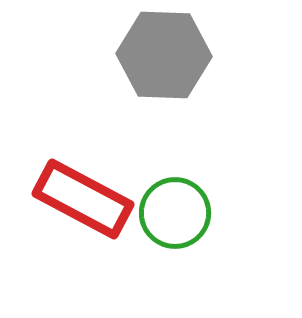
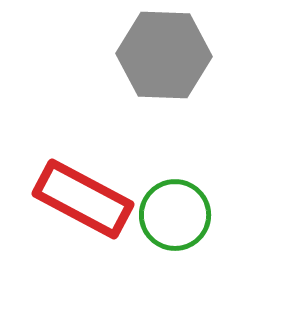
green circle: moved 2 px down
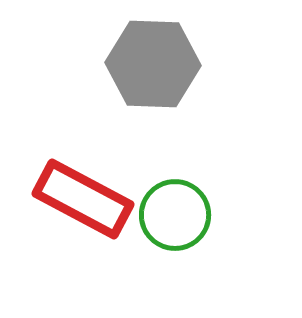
gray hexagon: moved 11 px left, 9 px down
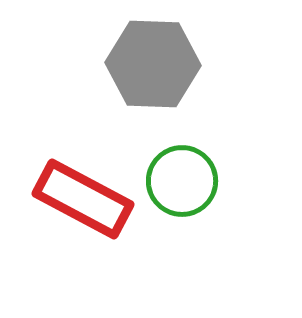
green circle: moved 7 px right, 34 px up
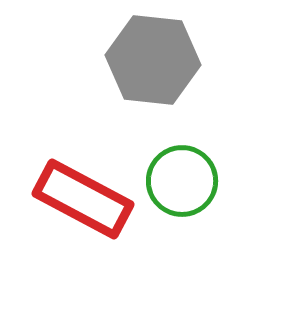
gray hexagon: moved 4 px up; rotated 4 degrees clockwise
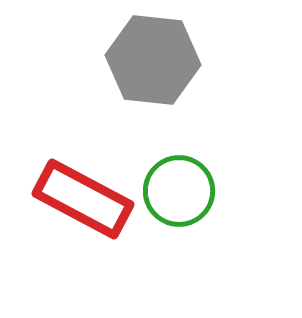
green circle: moved 3 px left, 10 px down
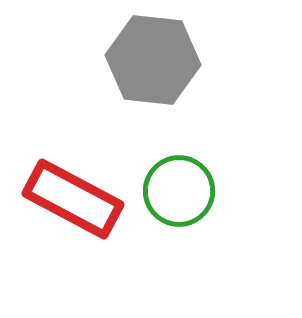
red rectangle: moved 10 px left
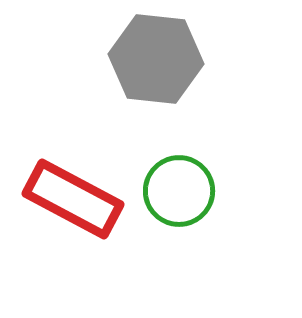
gray hexagon: moved 3 px right, 1 px up
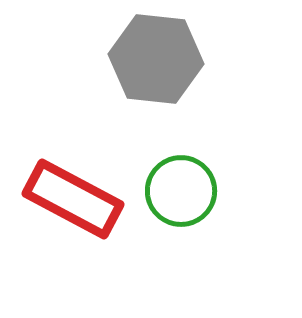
green circle: moved 2 px right
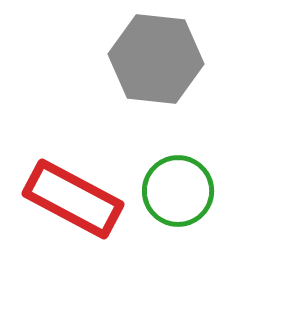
green circle: moved 3 px left
